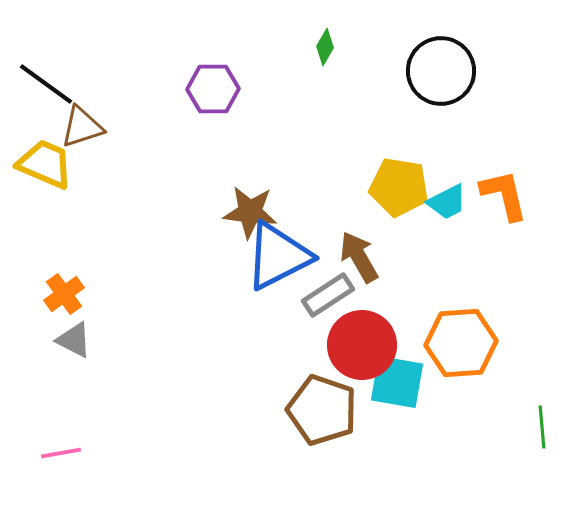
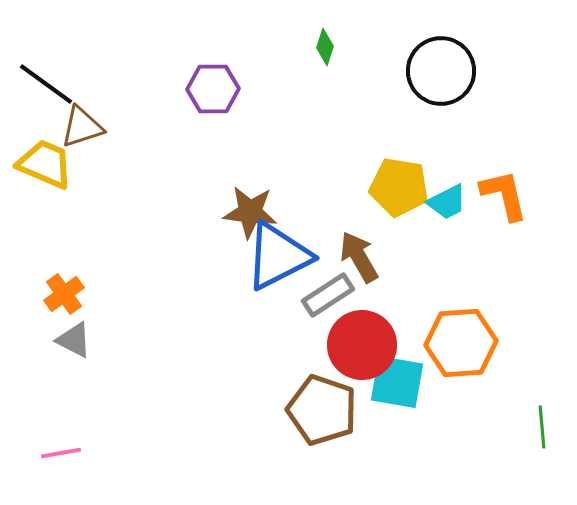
green diamond: rotated 12 degrees counterclockwise
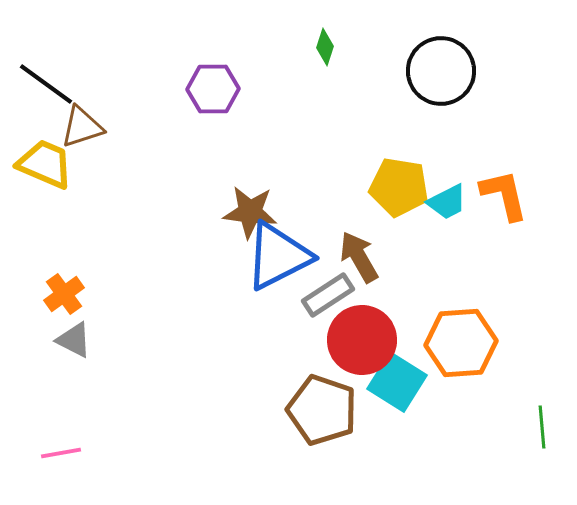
red circle: moved 5 px up
cyan square: rotated 22 degrees clockwise
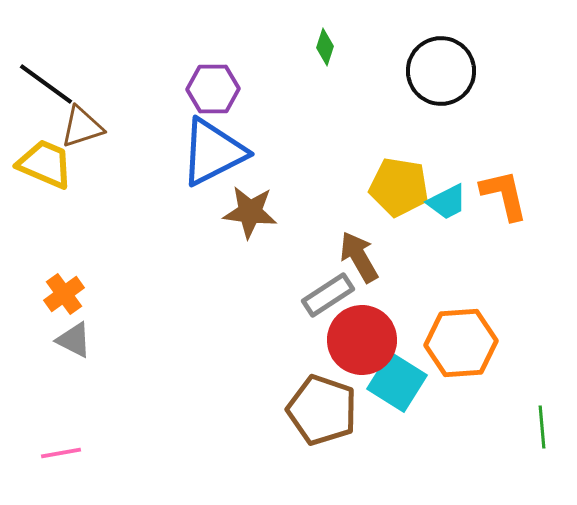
blue triangle: moved 65 px left, 104 px up
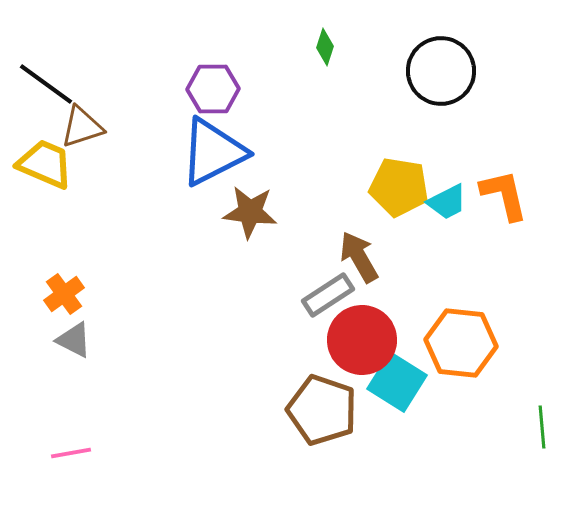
orange hexagon: rotated 10 degrees clockwise
pink line: moved 10 px right
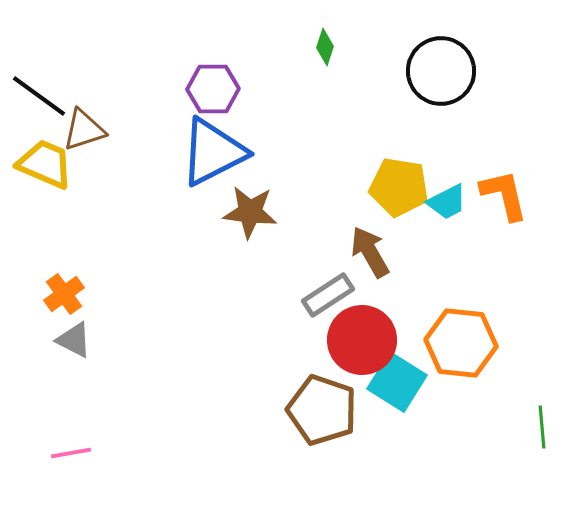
black line: moved 7 px left, 12 px down
brown triangle: moved 2 px right, 3 px down
brown arrow: moved 11 px right, 5 px up
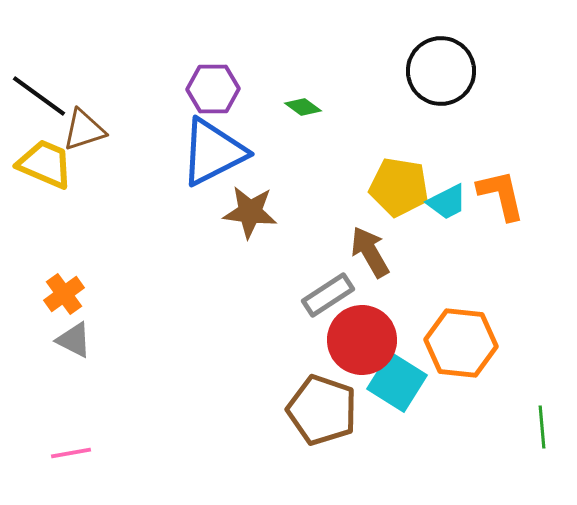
green diamond: moved 22 px left, 60 px down; rotated 72 degrees counterclockwise
orange L-shape: moved 3 px left
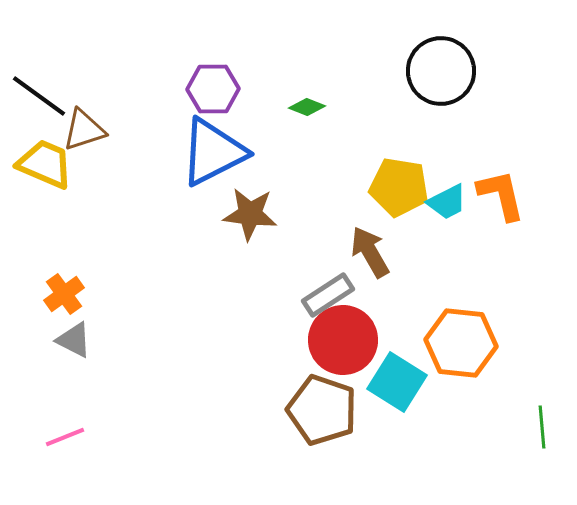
green diamond: moved 4 px right; rotated 15 degrees counterclockwise
brown star: moved 2 px down
red circle: moved 19 px left
pink line: moved 6 px left, 16 px up; rotated 12 degrees counterclockwise
